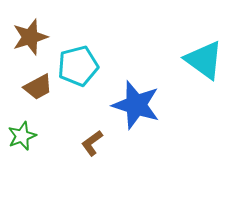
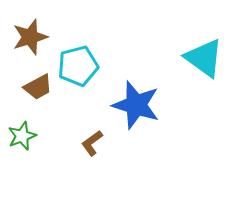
cyan triangle: moved 2 px up
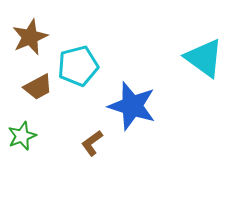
brown star: rotated 6 degrees counterclockwise
blue star: moved 4 px left, 1 px down
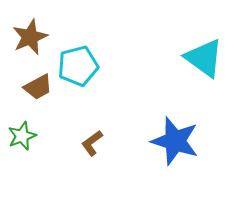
blue star: moved 43 px right, 35 px down
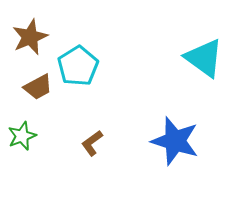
cyan pentagon: rotated 18 degrees counterclockwise
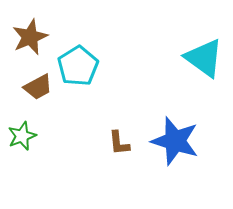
brown L-shape: moved 27 px right; rotated 60 degrees counterclockwise
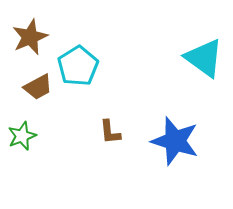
brown L-shape: moved 9 px left, 11 px up
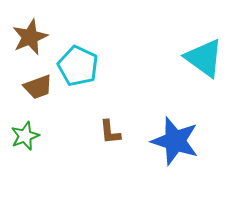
cyan pentagon: rotated 15 degrees counterclockwise
brown trapezoid: rotated 8 degrees clockwise
green star: moved 3 px right
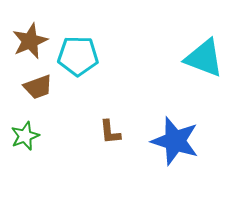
brown star: moved 4 px down
cyan triangle: rotated 15 degrees counterclockwise
cyan pentagon: moved 10 px up; rotated 24 degrees counterclockwise
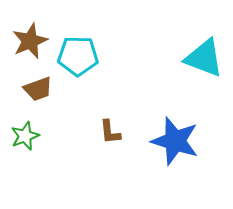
brown trapezoid: moved 2 px down
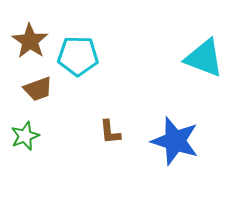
brown star: rotated 15 degrees counterclockwise
